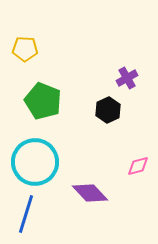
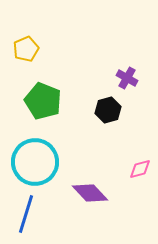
yellow pentagon: moved 1 px right; rotated 25 degrees counterclockwise
purple cross: rotated 30 degrees counterclockwise
black hexagon: rotated 10 degrees clockwise
pink diamond: moved 2 px right, 3 px down
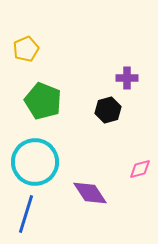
purple cross: rotated 30 degrees counterclockwise
purple diamond: rotated 9 degrees clockwise
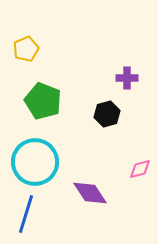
black hexagon: moved 1 px left, 4 px down
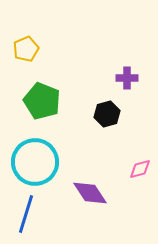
green pentagon: moved 1 px left
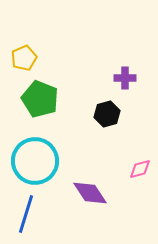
yellow pentagon: moved 2 px left, 9 px down
purple cross: moved 2 px left
green pentagon: moved 2 px left, 2 px up
cyan circle: moved 1 px up
